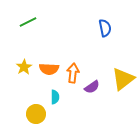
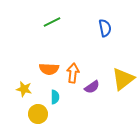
green line: moved 24 px right
yellow star: moved 22 px down; rotated 28 degrees counterclockwise
yellow circle: moved 2 px right
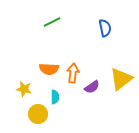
yellow triangle: moved 2 px left
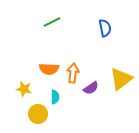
purple semicircle: moved 1 px left, 1 px down
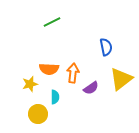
blue semicircle: moved 1 px right, 19 px down
yellow star: moved 6 px right, 5 px up; rotated 28 degrees counterclockwise
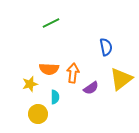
green line: moved 1 px left, 1 px down
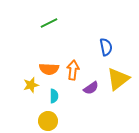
green line: moved 2 px left
orange arrow: moved 3 px up
yellow triangle: moved 3 px left
yellow star: moved 1 px right, 1 px down
cyan semicircle: moved 1 px left, 1 px up
yellow circle: moved 10 px right, 7 px down
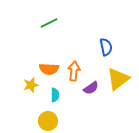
orange arrow: moved 1 px right, 1 px down
cyan semicircle: moved 1 px right, 1 px up
